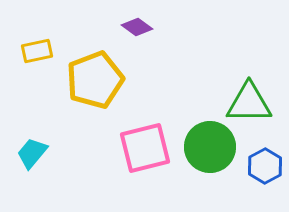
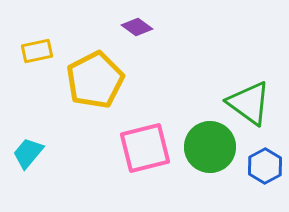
yellow pentagon: rotated 6 degrees counterclockwise
green triangle: rotated 36 degrees clockwise
cyan trapezoid: moved 4 px left
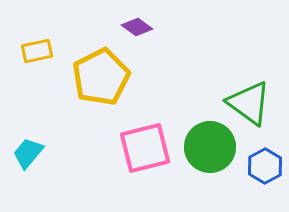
yellow pentagon: moved 6 px right, 3 px up
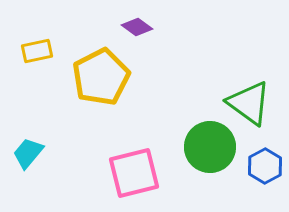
pink square: moved 11 px left, 25 px down
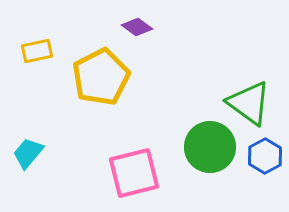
blue hexagon: moved 10 px up
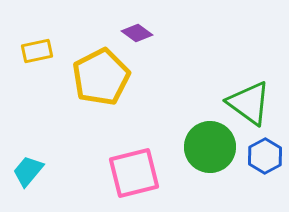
purple diamond: moved 6 px down
cyan trapezoid: moved 18 px down
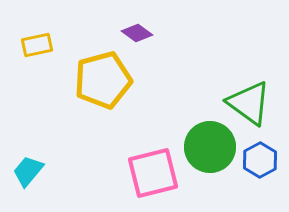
yellow rectangle: moved 6 px up
yellow pentagon: moved 2 px right, 3 px down; rotated 12 degrees clockwise
blue hexagon: moved 5 px left, 4 px down
pink square: moved 19 px right
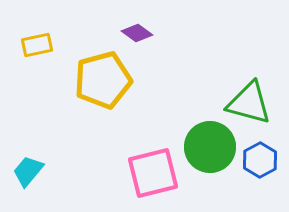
green triangle: rotated 21 degrees counterclockwise
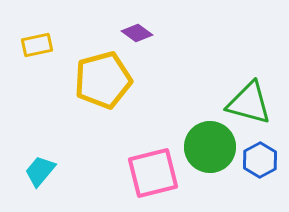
cyan trapezoid: moved 12 px right
